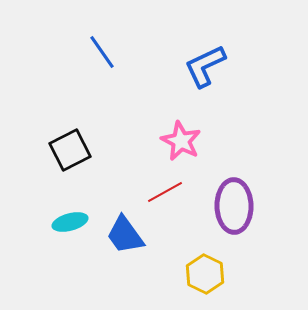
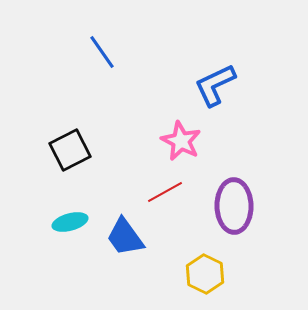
blue L-shape: moved 10 px right, 19 px down
blue trapezoid: moved 2 px down
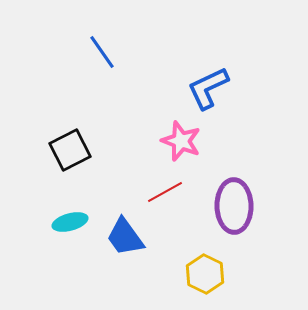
blue L-shape: moved 7 px left, 3 px down
pink star: rotated 6 degrees counterclockwise
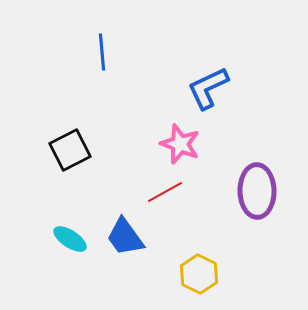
blue line: rotated 30 degrees clockwise
pink star: moved 1 px left, 3 px down
purple ellipse: moved 23 px right, 15 px up
cyan ellipse: moved 17 px down; rotated 48 degrees clockwise
yellow hexagon: moved 6 px left
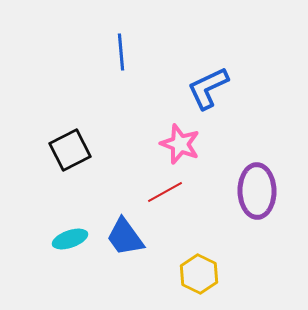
blue line: moved 19 px right
cyan ellipse: rotated 52 degrees counterclockwise
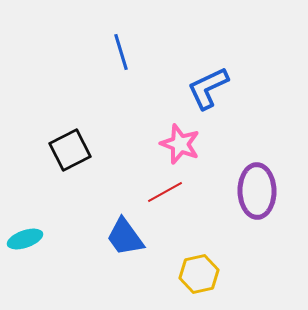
blue line: rotated 12 degrees counterclockwise
cyan ellipse: moved 45 px left
yellow hexagon: rotated 21 degrees clockwise
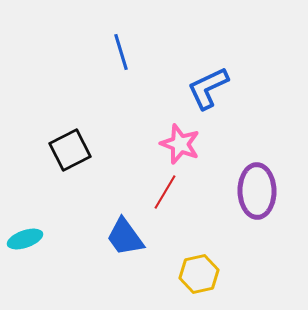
red line: rotated 30 degrees counterclockwise
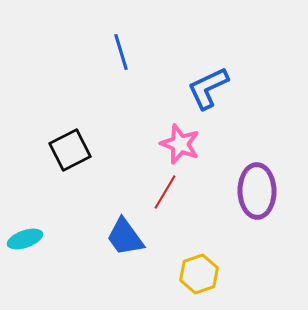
yellow hexagon: rotated 6 degrees counterclockwise
